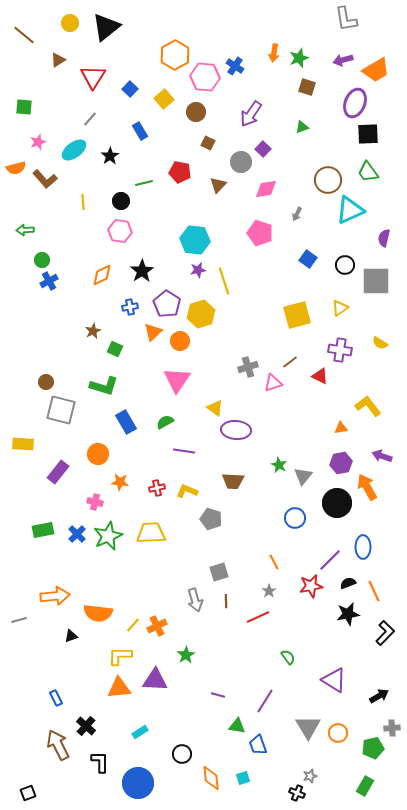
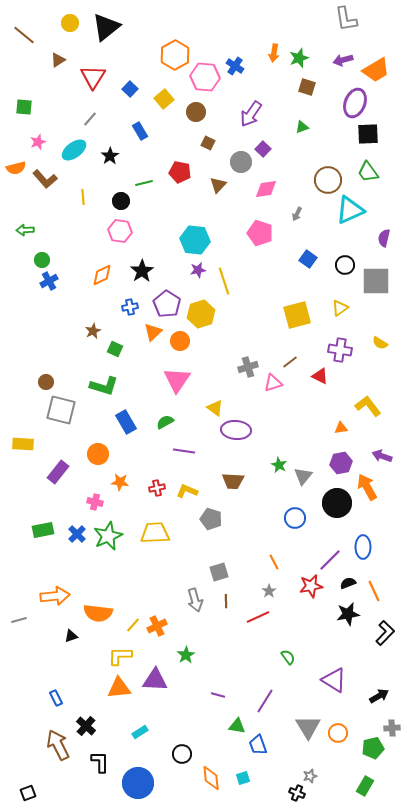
yellow line at (83, 202): moved 5 px up
yellow trapezoid at (151, 533): moved 4 px right
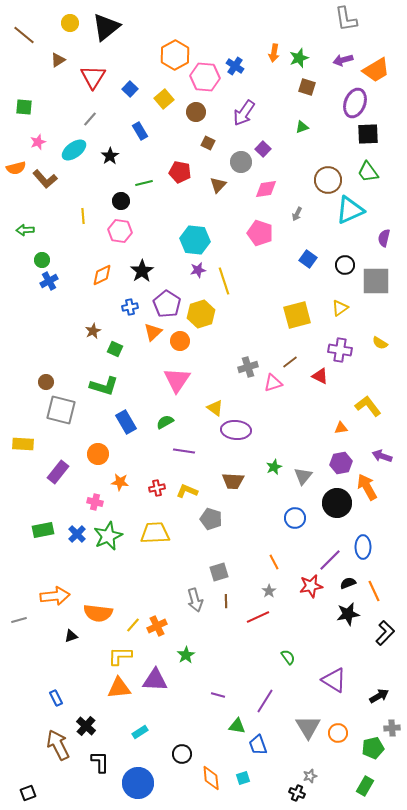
purple arrow at (251, 114): moved 7 px left, 1 px up
yellow line at (83, 197): moved 19 px down
green star at (279, 465): moved 5 px left, 2 px down; rotated 21 degrees clockwise
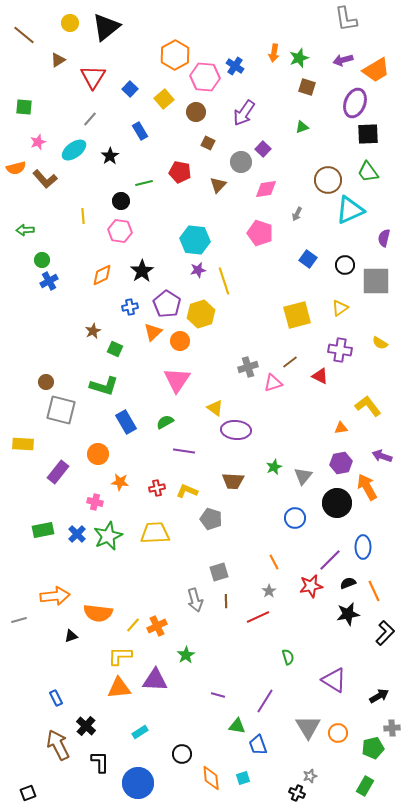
green semicircle at (288, 657): rotated 21 degrees clockwise
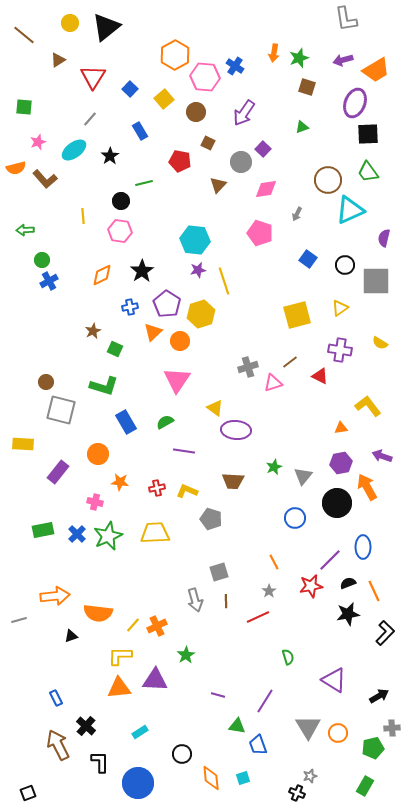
red pentagon at (180, 172): moved 11 px up
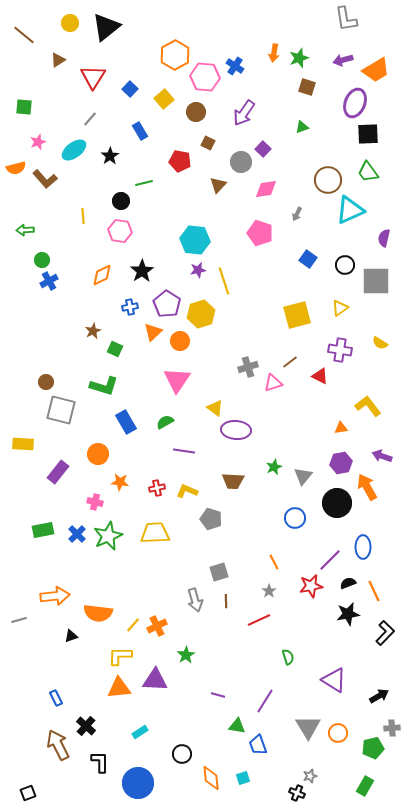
red line at (258, 617): moved 1 px right, 3 px down
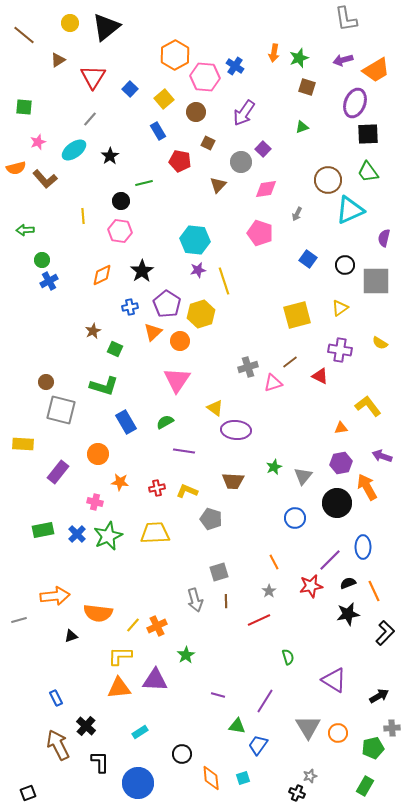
blue rectangle at (140, 131): moved 18 px right
blue trapezoid at (258, 745): rotated 55 degrees clockwise
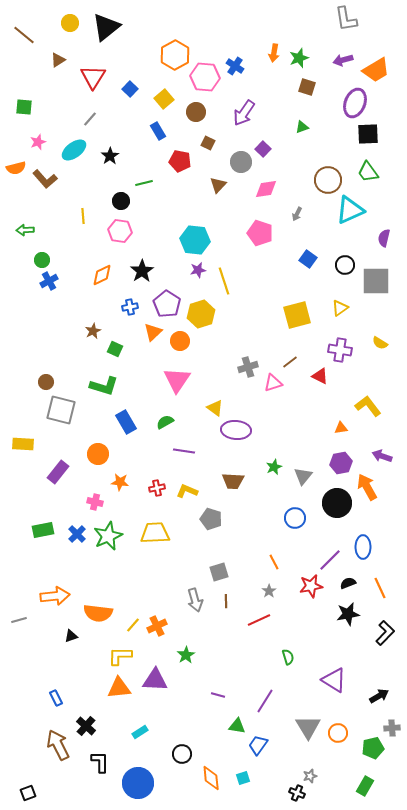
orange line at (374, 591): moved 6 px right, 3 px up
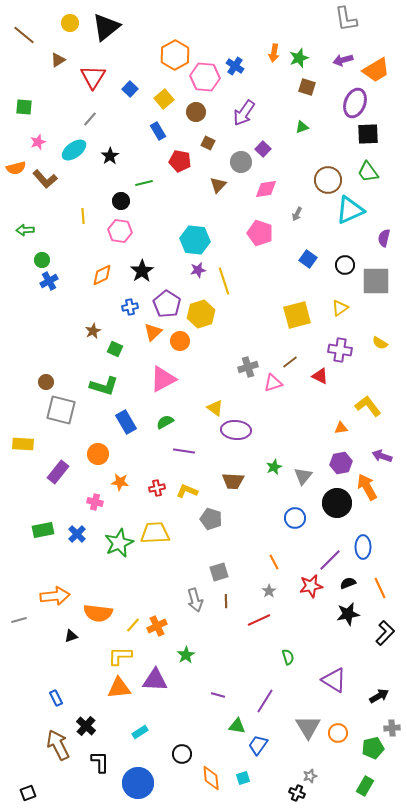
pink triangle at (177, 380): moved 14 px left, 1 px up; rotated 28 degrees clockwise
green star at (108, 536): moved 11 px right, 7 px down
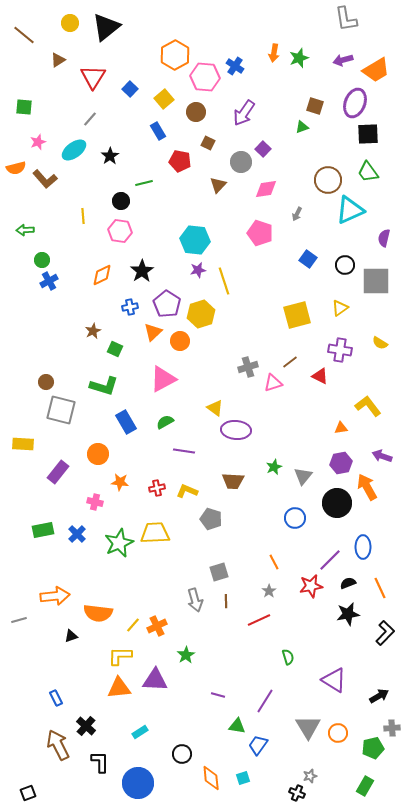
brown square at (307, 87): moved 8 px right, 19 px down
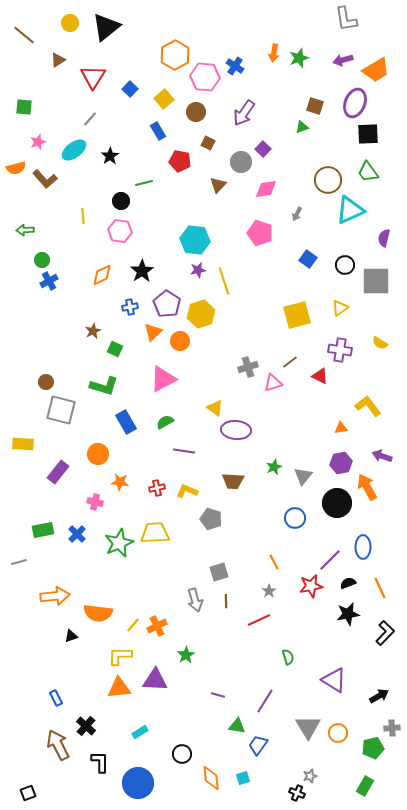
gray line at (19, 620): moved 58 px up
